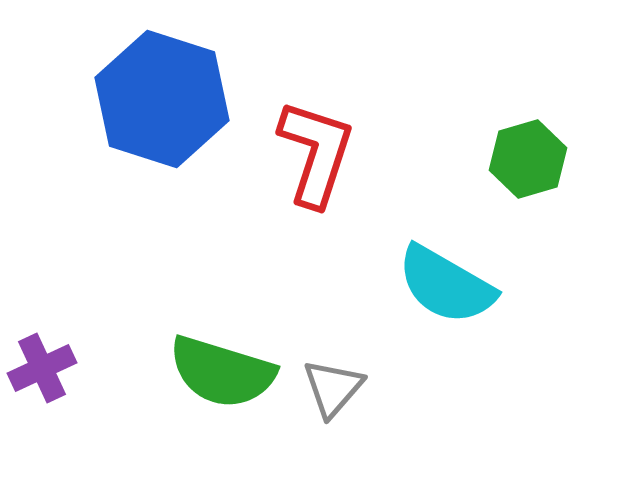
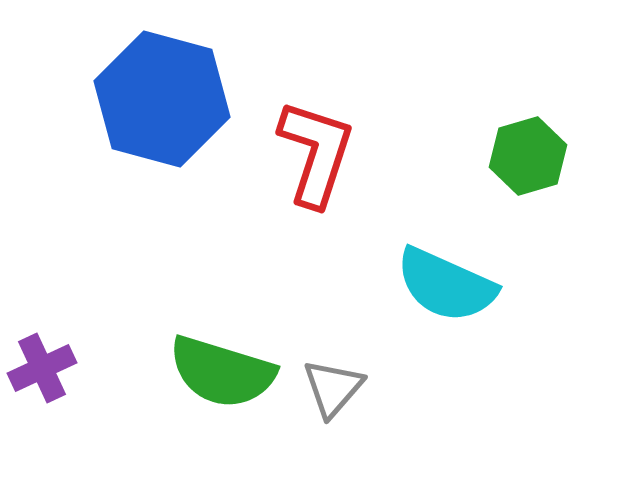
blue hexagon: rotated 3 degrees counterclockwise
green hexagon: moved 3 px up
cyan semicircle: rotated 6 degrees counterclockwise
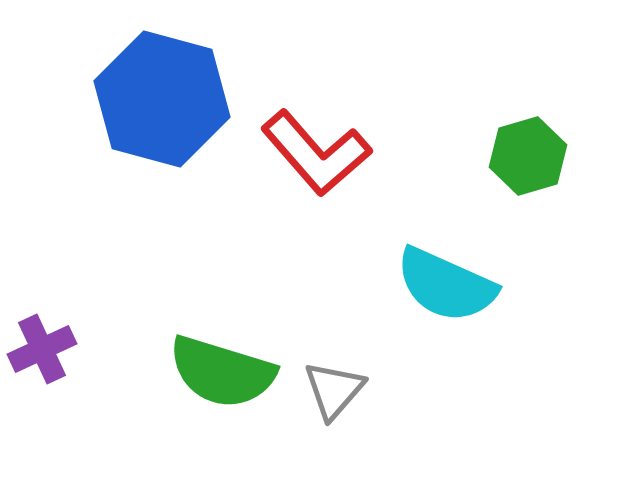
red L-shape: rotated 121 degrees clockwise
purple cross: moved 19 px up
gray triangle: moved 1 px right, 2 px down
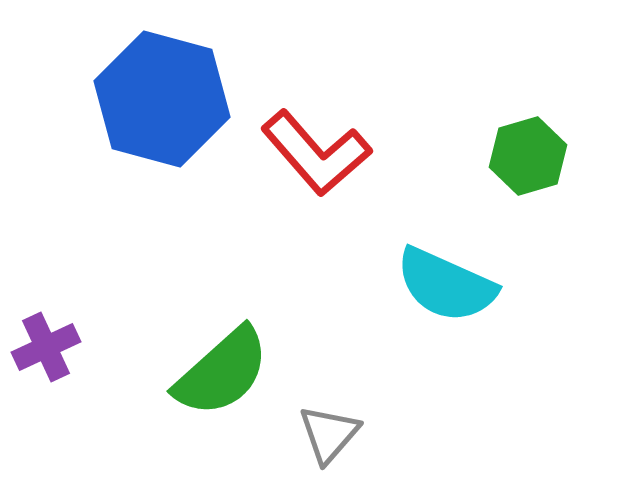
purple cross: moved 4 px right, 2 px up
green semicircle: rotated 59 degrees counterclockwise
gray triangle: moved 5 px left, 44 px down
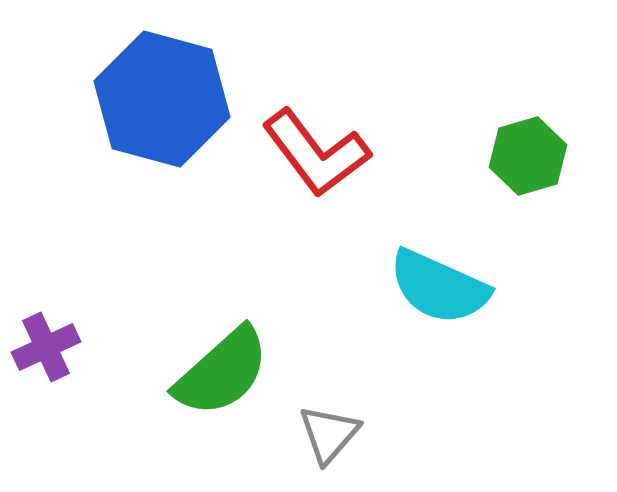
red L-shape: rotated 4 degrees clockwise
cyan semicircle: moved 7 px left, 2 px down
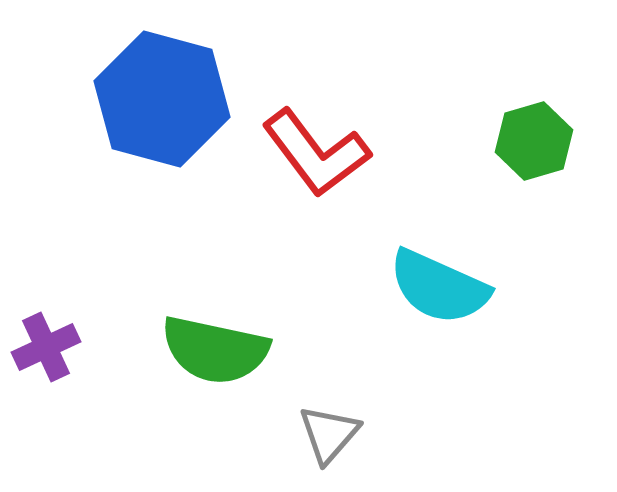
green hexagon: moved 6 px right, 15 px up
green semicircle: moved 7 px left, 22 px up; rotated 54 degrees clockwise
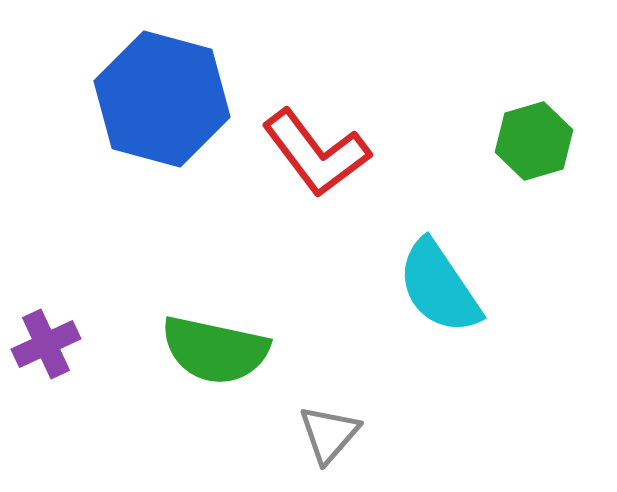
cyan semicircle: rotated 32 degrees clockwise
purple cross: moved 3 px up
